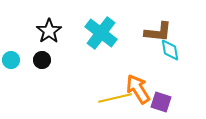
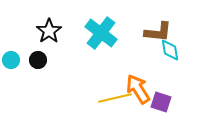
black circle: moved 4 px left
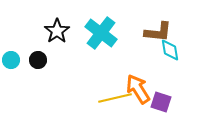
black star: moved 8 px right
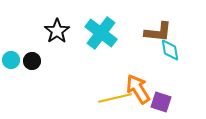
black circle: moved 6 px left, 1 px down
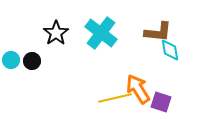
black star: moved 1 px left, 2 px down
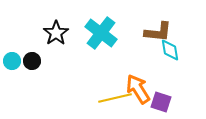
cyan circle: moved 1 px right, 1 px down
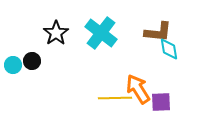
cyan diamond: moved 1 px left, 1 px up
cyan circle: moved 1 px right, 4 px down
yellow line: rotated 12 degrees clockwise
purple square: rotated 20 degrees counterclockwise
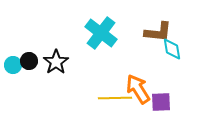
black star: moved 29 px down
cyan diamond: moved 3 px right
black circle: moved 3 px left
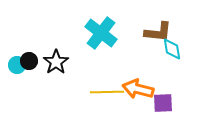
cyan circle: moved 4 px right
orange arrow: rotated 44 degrees counterclockwise
yellow line: moved 8 px left, 6 px up
purple square: moved 2 px right, 1 px down
